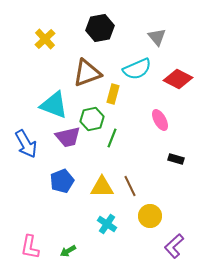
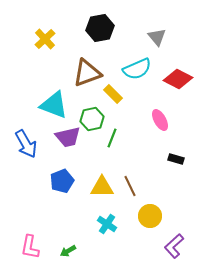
yellow rectangle: rotated 60 degrees counterclockwise
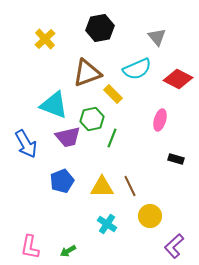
pink ellipse: rotated 45 degrees clockwise
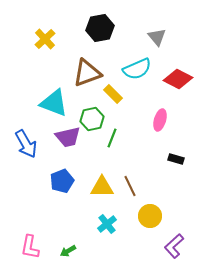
cyan triangle: moved 2 px up
cyan cross: rotated 18 degrees clockwise
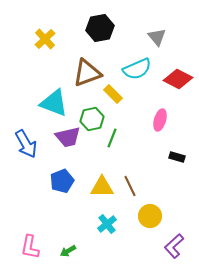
black rectangle: moved 1 px right, 2 px up
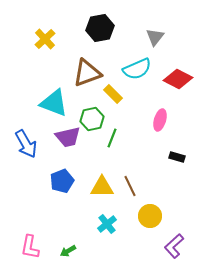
gray triangle: moved 2 px left; rotated 18 degrees clockwise
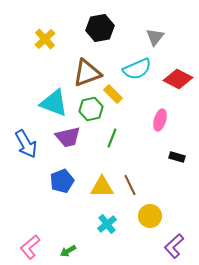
green hexagon: moved 1 px left, 10 px up
brown line: moved 1 px up
pink L-shape: rotated 40 degrees clockwise
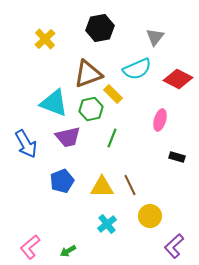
brown triangle: moved 1 px right, 1 px down
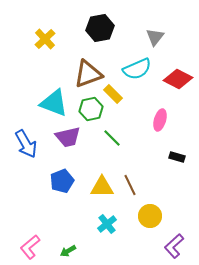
green line: rotated 66 degrees counterclockwise
